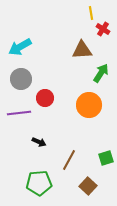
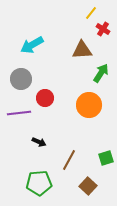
yellow line: rotated 48 degrees clockwise
cyan arrow: moved 12 px right, 2 px up
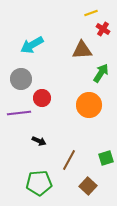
yellow line: rotated 32 degrees clockwise
red circle: moved 3 px left
black arrow: moved 1 px up
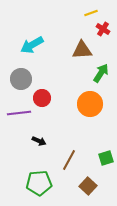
orange circle: moved 1 px right, 1 px up
